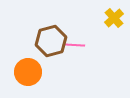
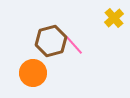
pink line: rotated 45 degrees clockwise
orange circle: moved 5 px right, 1 px down
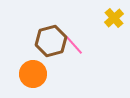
orange circle: moved 1 px down
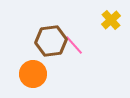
yellow cross: moved 3 px left, 2 px down
brown hexagon: rotated 8 degrees clockwise
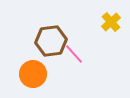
yellow cross: moved 2 px down
pink line: moved 9 px down
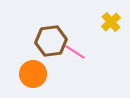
pink line: moved 1 px right, 2 px up; rotated 15 degrees counterclockwise
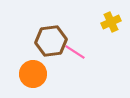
yellow cross: rotated 18 degrees clockwise
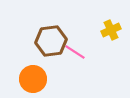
yellow cross: moved 8 px down
orange circle: moved 5 px down
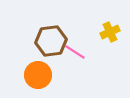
yellow cross: moved 1 px left, 2 px down
orange circle: moved 5 px right, 4 px up
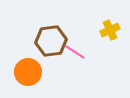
yellow cross: moved 2 px up
orange circle: moved 10 px left, 3 px up
